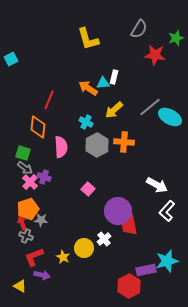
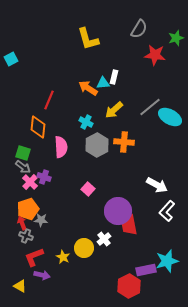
gray arrow: moved 2 px left, 1 px up
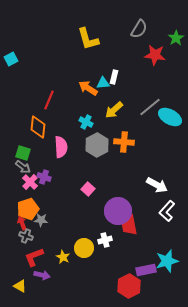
green star: rotated 14 degrees counterclockwise
white cross: moved 1 px right, 1 px down; rotated 24 degrees clockwise
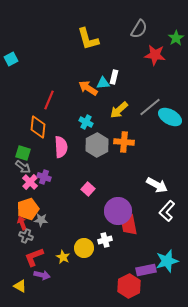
yellow arrow: moved 5 px right
